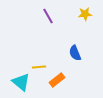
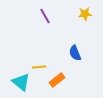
purple line: moved 3 px left
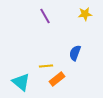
blue semicircle: rotated 42 degrees clockwise
yellow line: moved 7 px right, 1 px up
orange rectangle: moved 1 px up
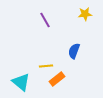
purple line: moved 4 px down
blue semicircle: moved 1 px left, 2 px up
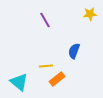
yellow star: moved 5 px right
cyan triangle: moved 2 px left
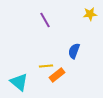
orange rectangle: moved 4 px up
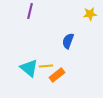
purple line: moved 15 px left, 9 px up; rotated 42 degrees clockwise
blue semicircle: moved 6 px left, 10 px up
cyan triangle: moved 10 px right, 14 px up
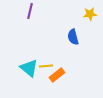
blue semicircle: moved 5 px right, 4 px up; rotated 35 degrees counterclockwise
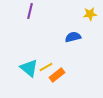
blue semicircle: rotated 91 degrees clockwise
yellow line: moved 1 px down; rotated 24 degrees counterclockwise
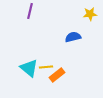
yellow line: rotated 24 degrees clockwise
